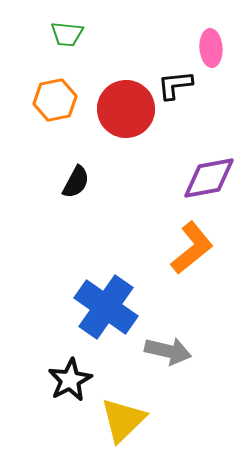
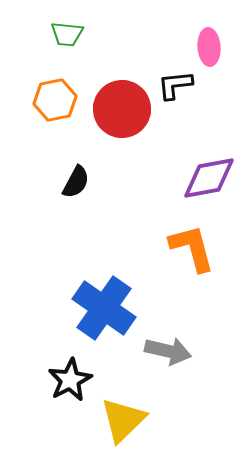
pink ellipse: moved 2 px left, 1 px up
red circle: moved 4 px left
orange L-shape: rotated 66 degrees counterclockwise
blue cross: moved 2 px left, 1 px down
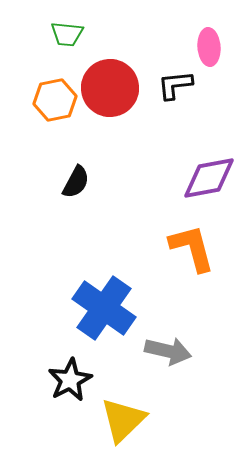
red circle: moved 12 px left, 21 px up
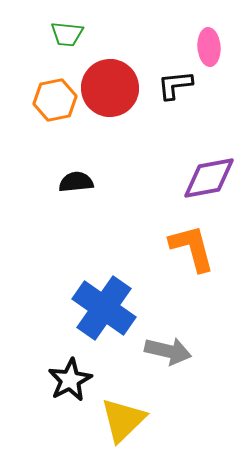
black semicircle: rotated 124 degrees counterclockwise
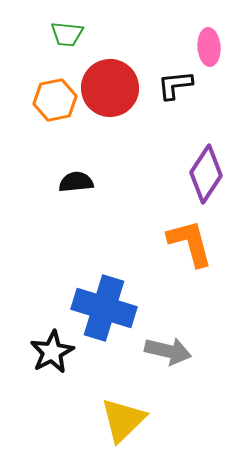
purple diamond: moved 3 px left, 4 px up; rotated 46 degrees counterclockwise
orange L-shape: moved 2 px left, 5 px up
blue cross: rotated 18 degrees counterclockwise
black star: moved 18 px left, 28 px up
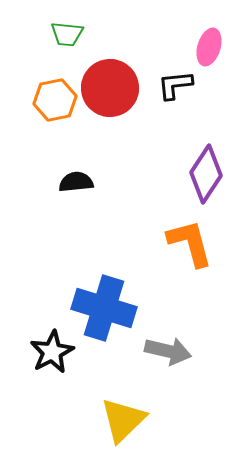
pink ellipse: rotated 21 degrees clockwise
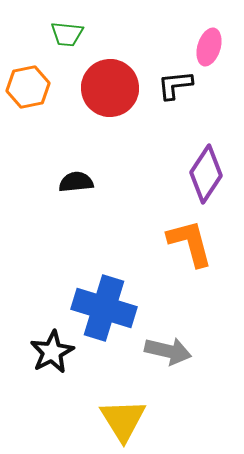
orange hexagon: moved 27 px left, 13 px up
yellow triangle: rotated 18 degrees counterclockwise
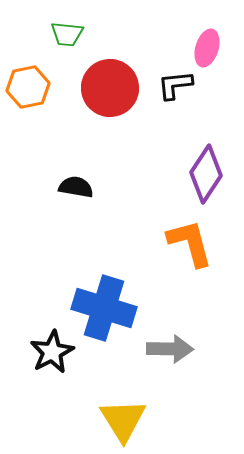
pink ellipse: moved 2 px left, 1 px down
black semicircle: moved 5 px down; rotated 16 degrees clockwise
gray arrow: moved 2 px right, 2 px up; rotated 12 degrees counterclockwise
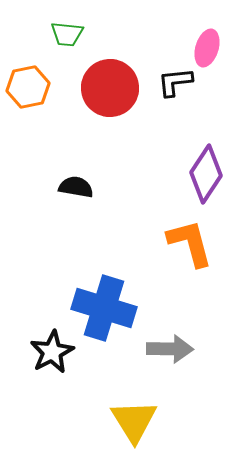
black L-shape: moved 3 px up
yellow triangle: moved 11 px right, 1 px down
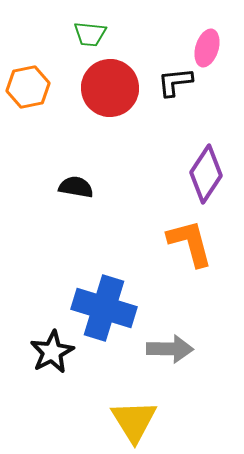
green trapezoid: moved 23 px right
